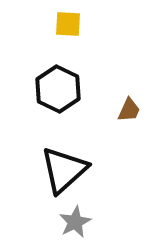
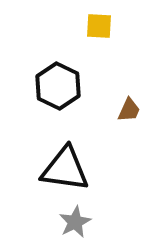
yellow square: moved 31 px right, 2 px down
black hexagon: moved 3 px up
black triangle: moved 1 px right, 1 px up; rotated 50 degrees clockwise
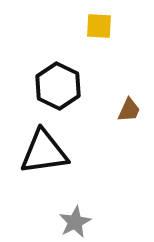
black triangle: moved 21 px left, 17 px up; rotated 16 degrees counterclockwise
